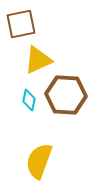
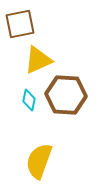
brown square: moved 1 px left
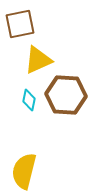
yellow semicircle: moved 15 px left, 10 px down; rotated 6 degrees counterclockwise
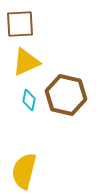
brown square: rotated 8 degrees clockwise
yellow triangle: moved 12 px left, 2 px down
brown hexagon: rotated 9 degrees clockwise
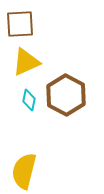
brown hexagon: rotated 15 degrees clockwise
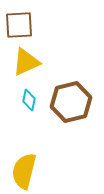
brown square: moved 1 px left, 1 px down
brown hexagon: moved 5 px right, 7 px down; rotated 18 degrees clockwise
